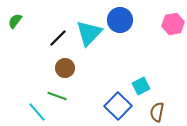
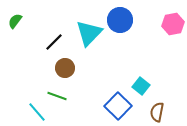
black line: moved 4 px left, 4 px down
cyan square: rotated 24 degrees counterclockwise
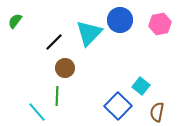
pink hexagon: moved 13 px left
green line: rotated 72 degrees clockwise
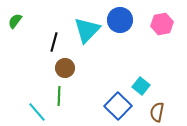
pink hexagon: moved 2 px right
cyan triangle: moved 2 px left, 3 px up
black line: rotated 30 degrees counterclockwise
green line: moved 2 px right
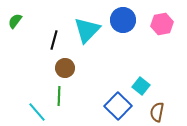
blue circle: moved 3 px right
black line: moved 2 px up
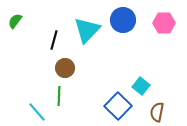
pink hexagon: moved 2 px right, 1 px up; rotated 10 degrees clockwise
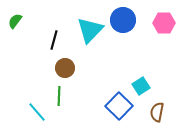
cyan triangle: moved 3 px right
cyan square: rotated 18 degrees clockwise
blue square: moved 1 px right
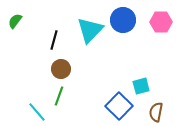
pink hexagon: moved 3 px left, 1 px up
brown circle: moved 4 px left, 1 px down
cyan square: rotated 18 degrees clockwise
green line: rotated 18 degrees clockwise
brown semicircle: moved 1 px left
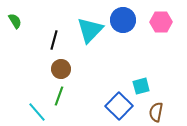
green semicircle: rotated 112 degrees clockwise
